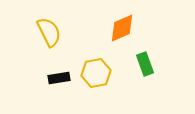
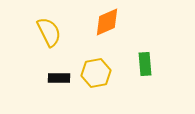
orange diamond: moved 15 px left, 6 px up
green rectangle: rotated 15 degrees clockwise
black rectangle: rotated 10 degrees clockwise
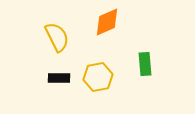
yellow semicircle: moved 8 px right, 5 px down
yellow hexagon: moved 2 px right, 4 px down
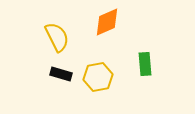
black rectangle: moved 2 px right, 4 px up; rotated 15 degrees clockwise
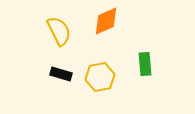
orange diamond: moved 1 px left, 1 px up
yellow semicircle: moved 2 px right, 6 px up
yellow hexagon: moved 2 px right
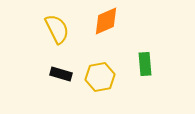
yellow semicircle: moved 2 px left, 2 px up
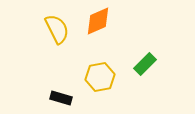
orange diamond: moved 8 px left
green rectangle: rotated 50 degrees clockwise
black rectangle: moved 24 px down
